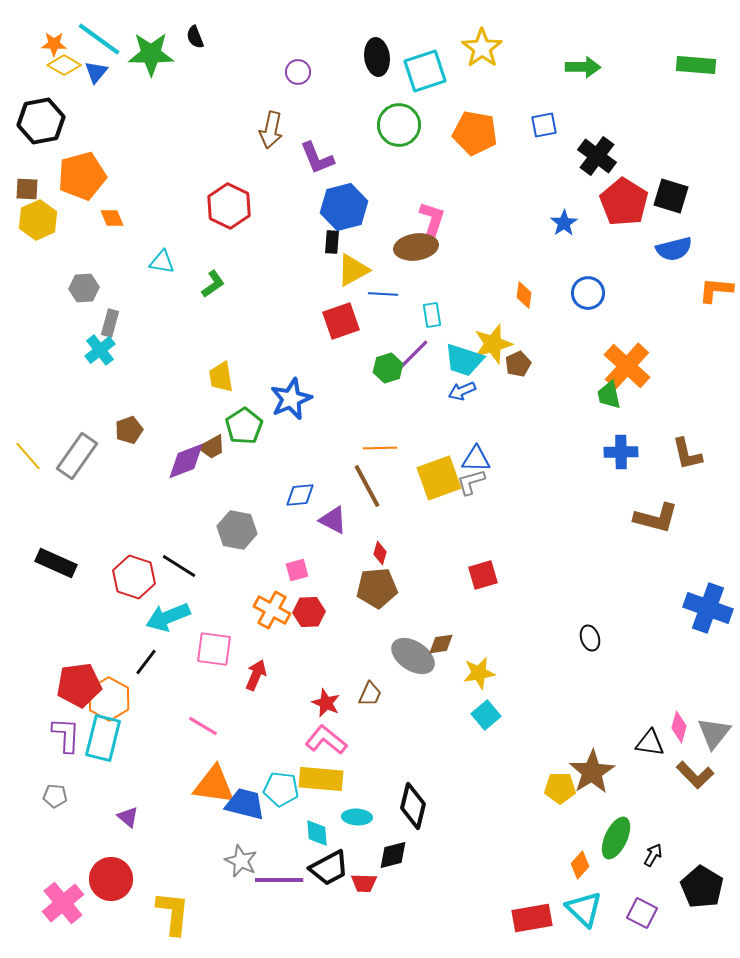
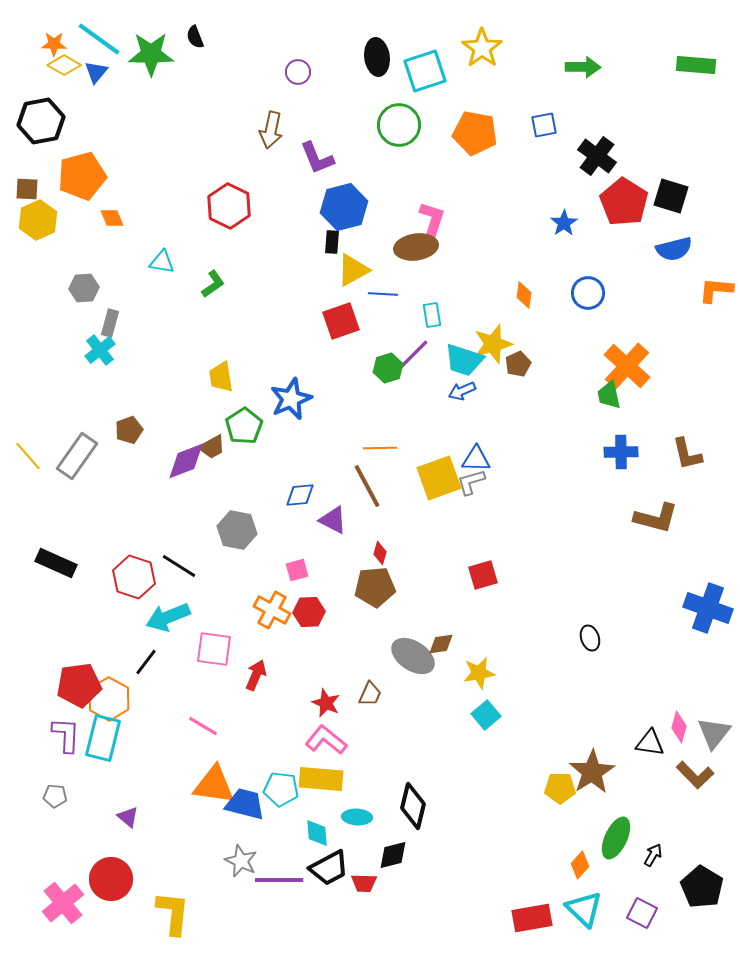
brown pentagon at (377, 588): moved 2 px left, 1 px up
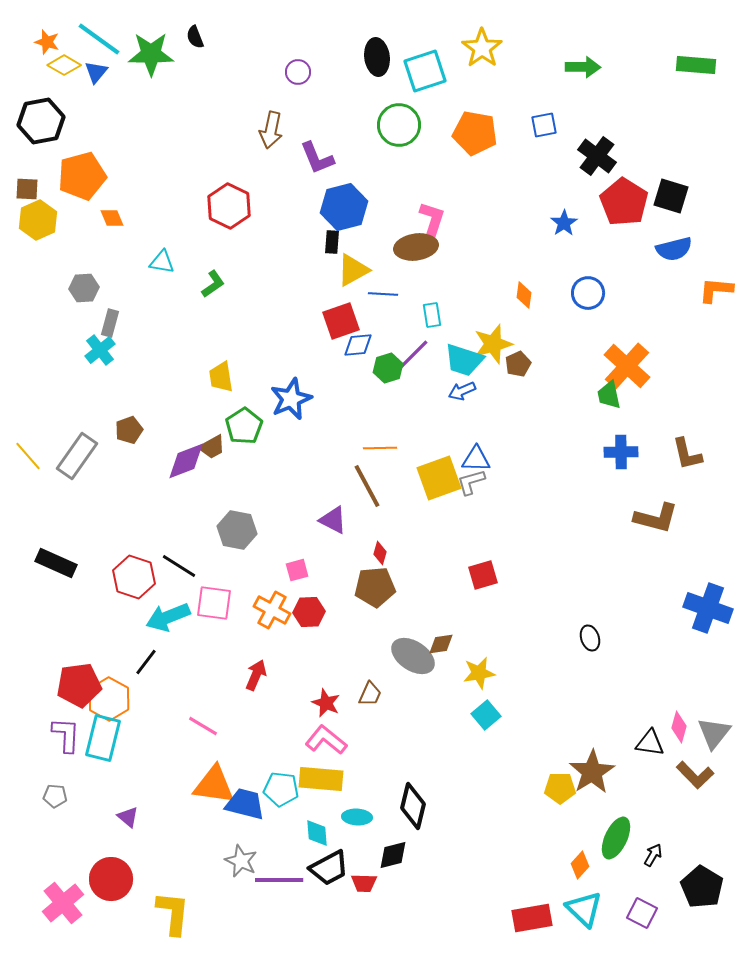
orange star at (54, 44): moved 7 px left, 2 px up; rotated 15 degrees clockwise
blue diamond at (300, 495): moved 58 px right, 150 px up
pink square at (214, 649): moved 46 px up
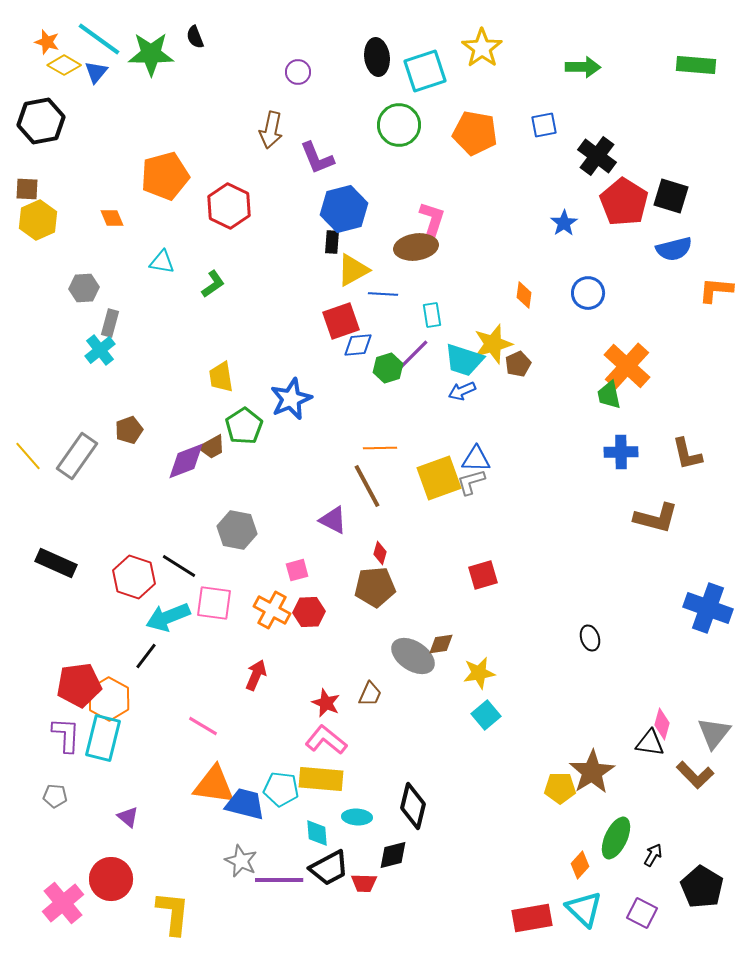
orange pentagon at (82, 176): moved 83 px right
blue hexagon at (344, 207): moved 2 px down
black line at (146, 662): moved 6 px up
pink diamond at (679, 727): moved 17 px left, 3 px up
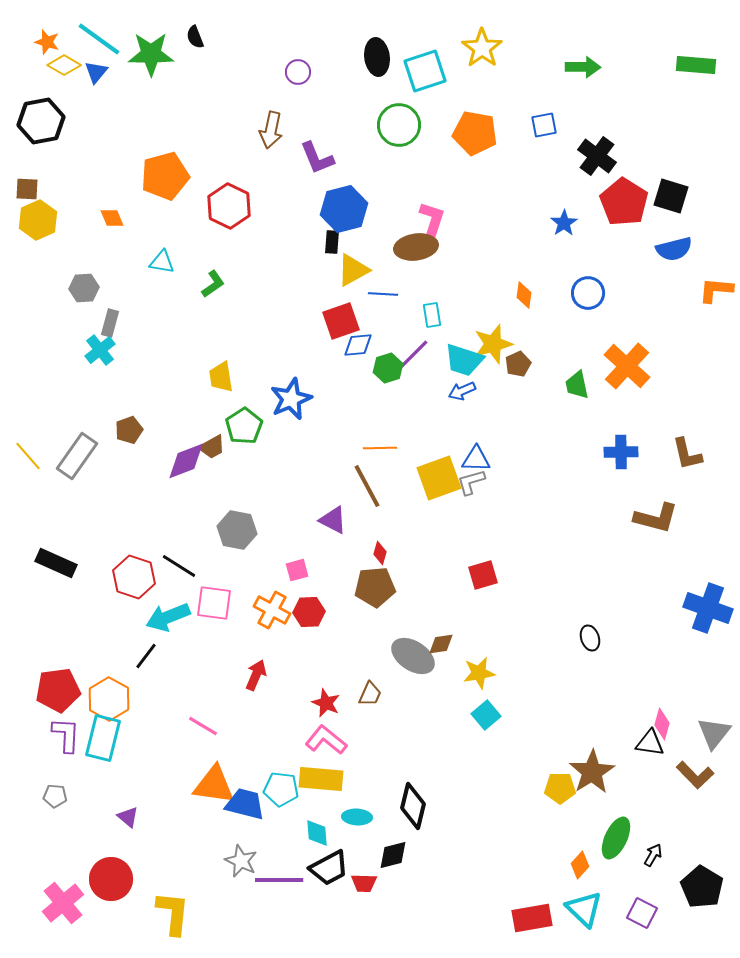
green trapezoid at (609, 395): moved 32 px left, 10 px up
red pentagon at (79, 685): moved 21 px left, 5 px down
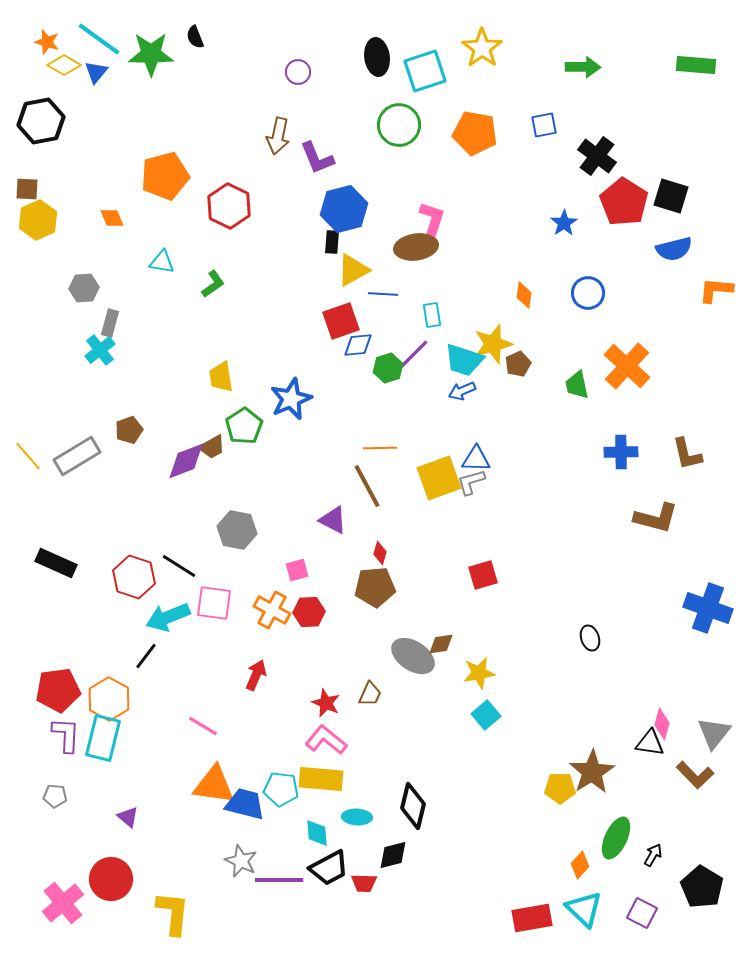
brown arrow at (271, 130): moved 7 px right, 6 px down
gray rectangle at (77, 456): rotated 24 degrees clockwise
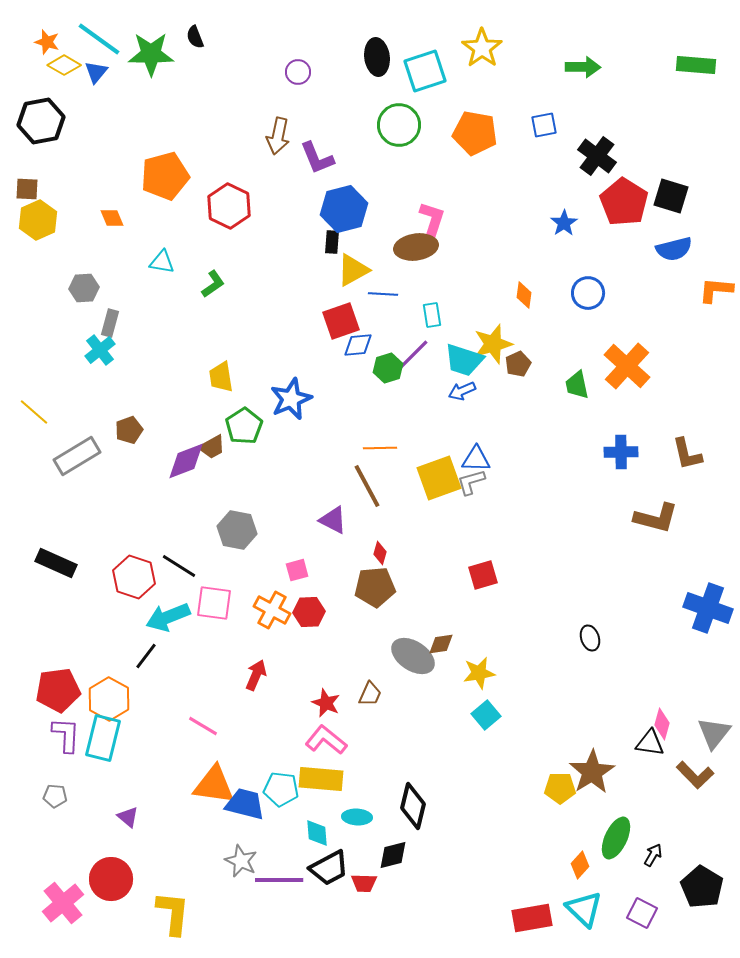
yellow line at (28, 456): moved 6 px right, 44 px up; rotated 8 degrees counterclockwise
